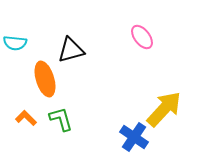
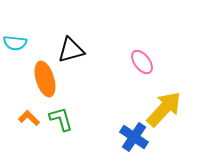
pink ellipse: moved 25 px down
orange L-shape: moved 3 px right
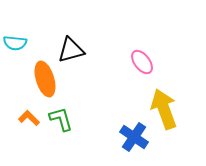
yellow arrow: rotated 63 degrees counterclockwise
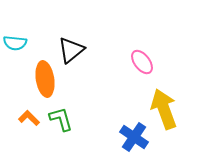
black triangle: rotated 24 degrees counterclockwise
orange ellipse: rotated 8 degrees clockwise
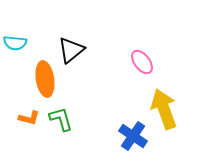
orange L-shape: rotated 150 degrees clockwise
blue cross: moved 1 px left, 1 px up
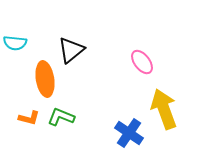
green L-shape: moved 2 px up; rotated 52 degrees counterclockwise
blue cross: moved 4 px left, 3 px up
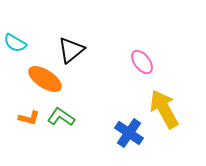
cyan semicircle: rotated 25 degrees clockwise
orange ellipse: rotated 48 degrees counterclockwise
yellow arrow: rotated 9 degrees counterclockwise
green L-shape: rotated 12 degrees clockwise
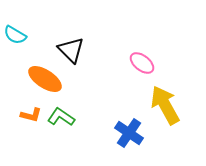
cyan semicircle: moved 8 px up
black triangle: rotated 36 degrees counterclockwise
pink ellipse: moved 1 px down; rotated 15 degrees counterclockwise
yellow arrow: moved 1 px right, 4 px up
orange L-shape: moved 2 px right, 3 px up
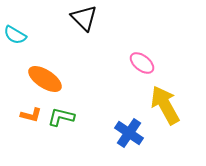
black triangle: moved 13 px right, 32 px up
green L-shape: rotated 20 degrees counterclockwise
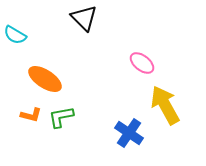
green L-shape: rotated 24 degrees counterclockwise
